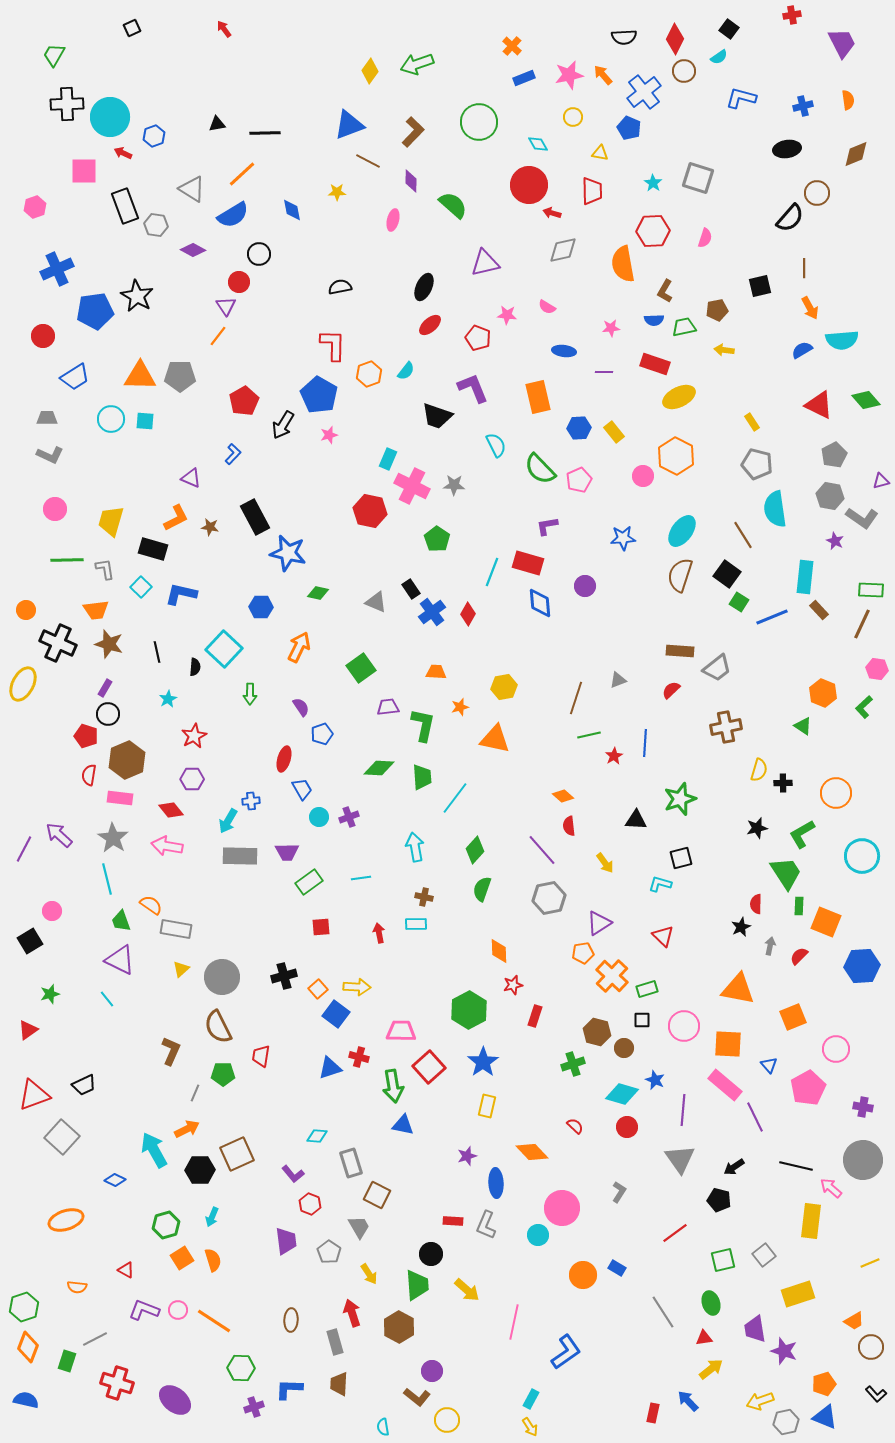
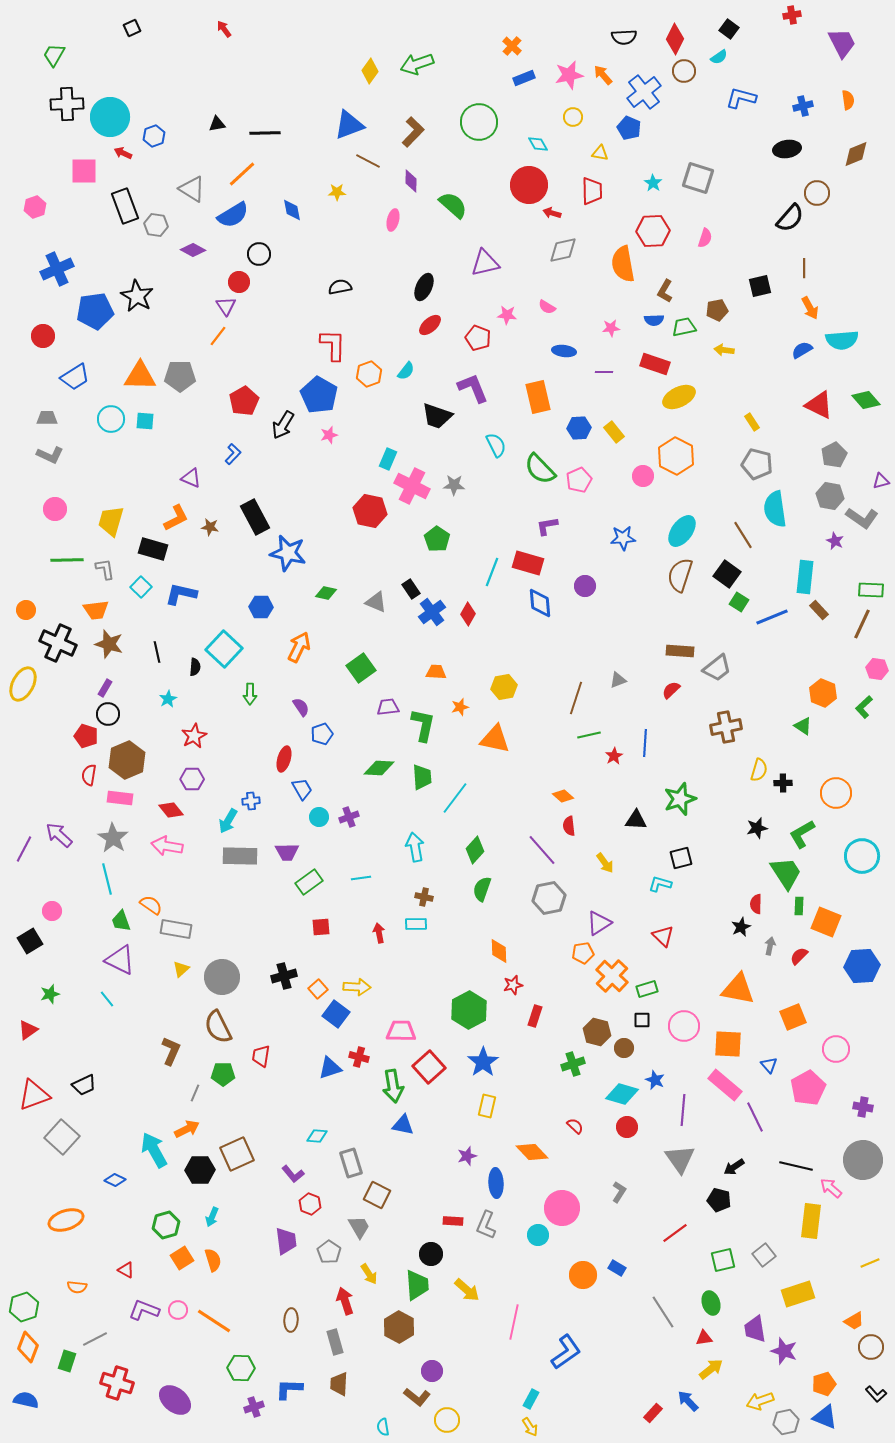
green diamond at (318, 593): moved 8 px right
red arrow at (352, 1313): moved 7 px left, 12 px up
red rectangle at (653, 1413): rotated 30 degrees clockwise
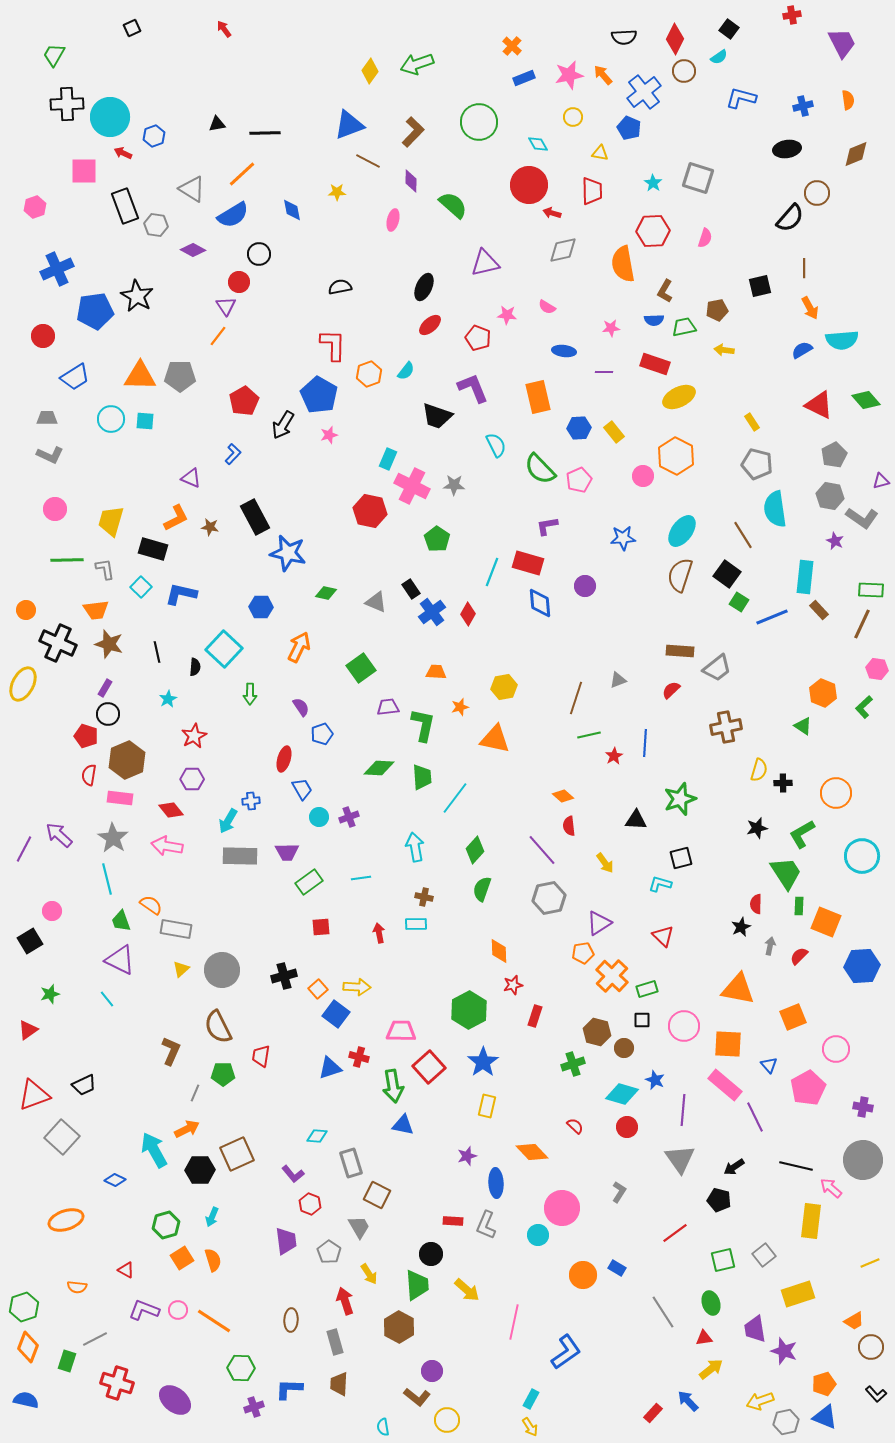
gray circle at (222, 977): moved 7 px up
